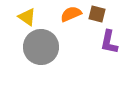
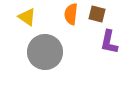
orange semicircle: rotated 60 degrees counterclockwise
gray circle: moved 4 px right, 5 px down
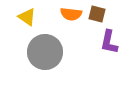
orange semicircle: rotated 90 degrees counterclockwise
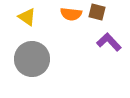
brown square: moved 2 px up
purple L-shape: rotated 125 degrees clockwise
gray circle: moved 13 px left, 7 px down
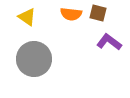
brown square: moved 1 px right, 1 px down
purple L-shape: rotated 10 degrees counterclockwise
gray circle: moved 2 px right
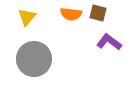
yellow triangle: rotated 36 degrees clockwise
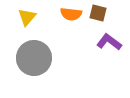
gray circle: moved 1 px up
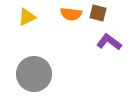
yellow triangle: rotated 24 degrees clockwise
gray circle: moved 16 px down
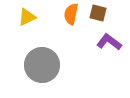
orange semicircle: rotated 95 degrees clockwise
gray circle: moved 8 px right, 9 px up
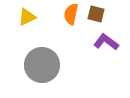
brown square: moved 2 px left, 1 px down
purple L-shape: moved 3 px left
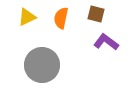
orange semicircle: moved 10 px left, 4 px down
